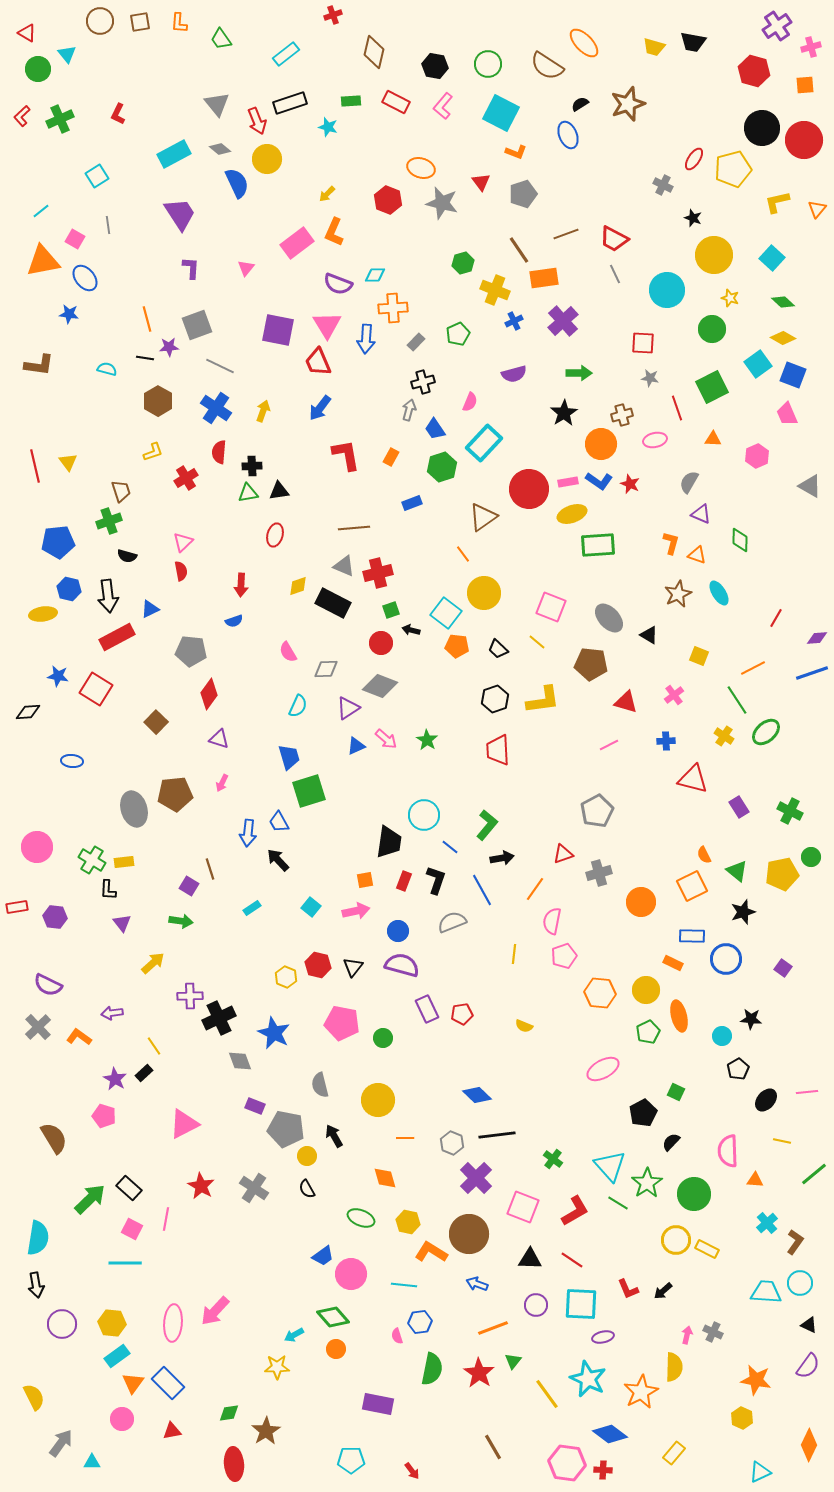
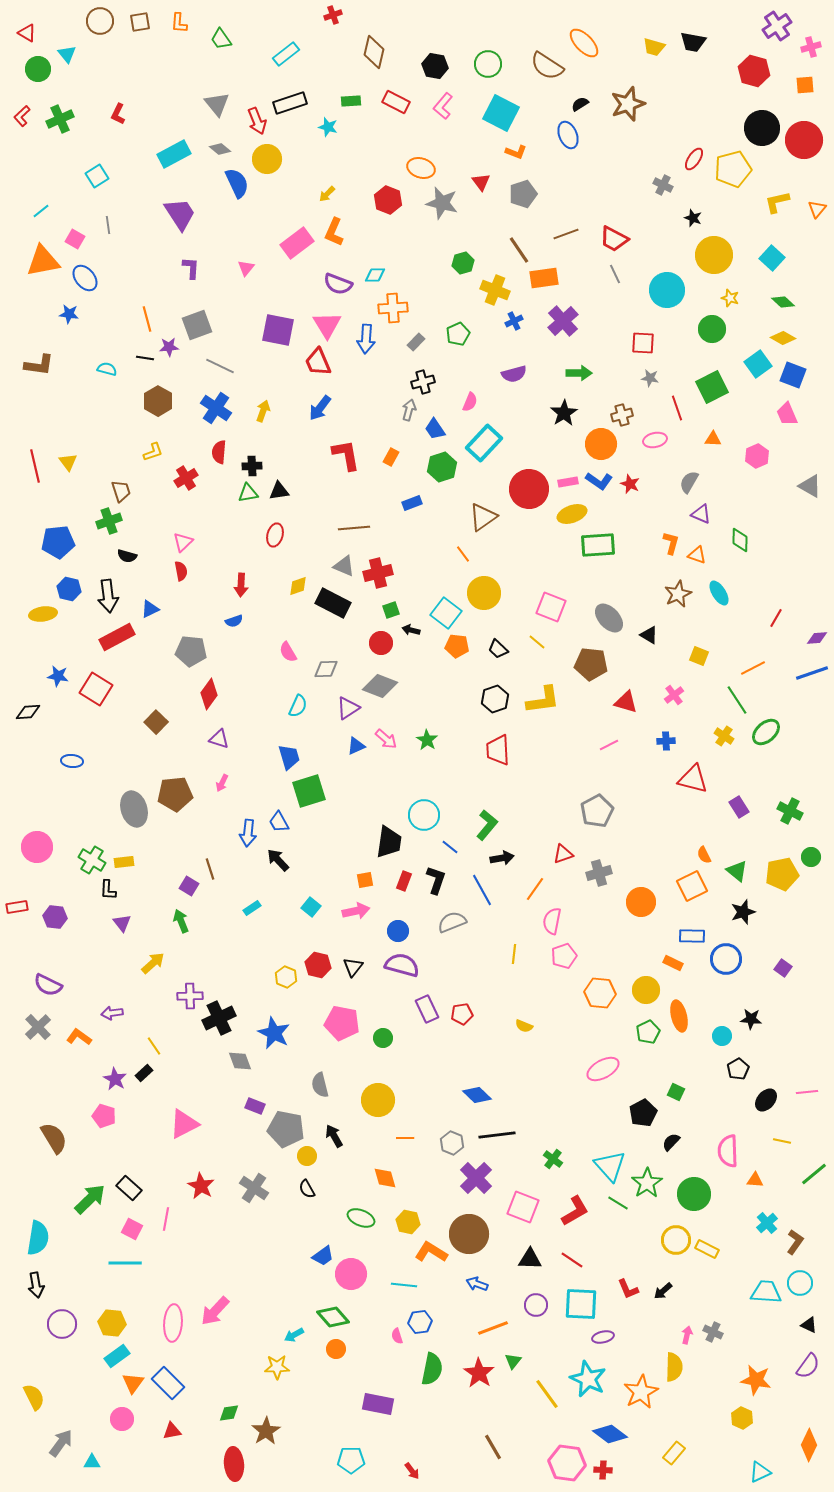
green arrow at (181, 921): rotated 120 degrees counterclockwise
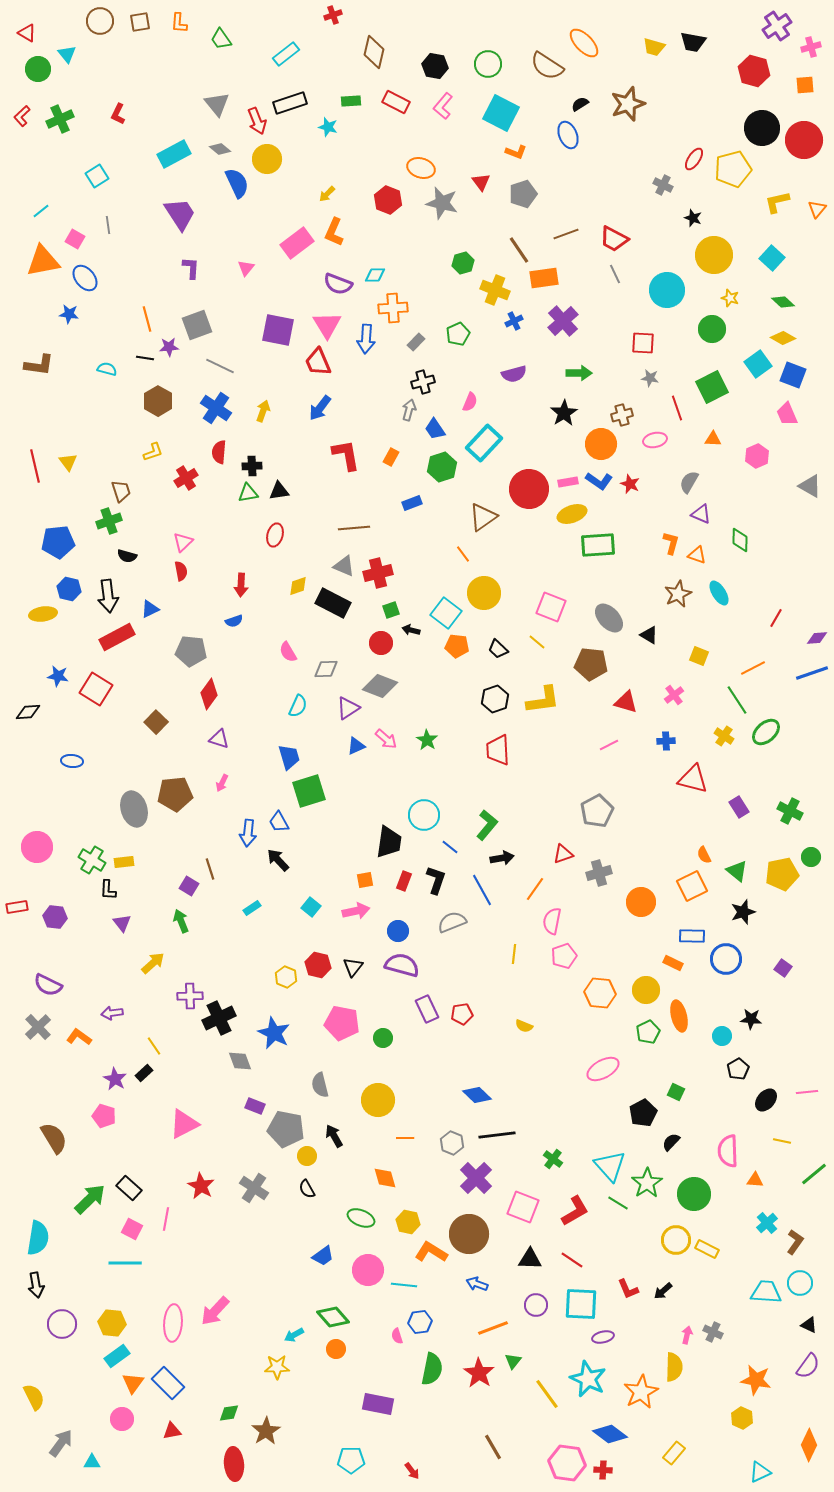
pink circle at (351, 1274): moved 17 px right, 4 px up
